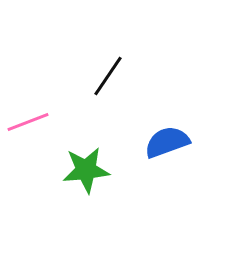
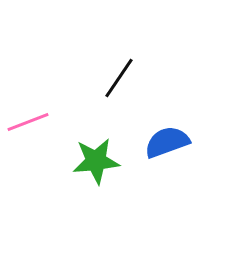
black line: moved 11 px right, 2 px down
green star: moved 10 px right, 9 px up
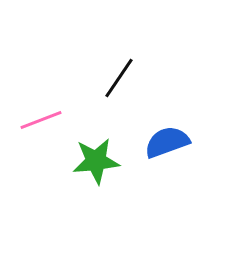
pink line: moved 13 px right, 2 px up
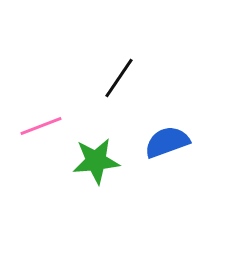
pink line: moved 6 px down
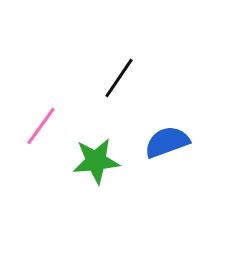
pink line: rotated 33 degrees counterclockwise
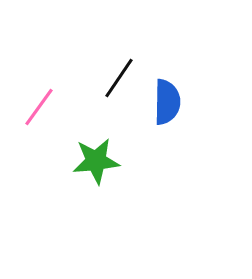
pink line: moved 2 px left, 19 px up
blue semicircle: moved 40 px up; rotated 111 degrees clockwise
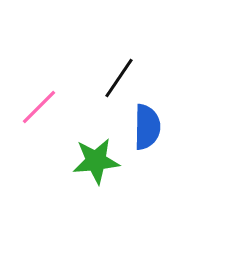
blue semicircle: moved 20 px left, 25 px down
pink line: rotated 9 degrees clockwise
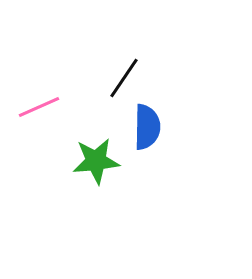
black line: moved 5 px right
pink line: rotated 21 degrees clockwise
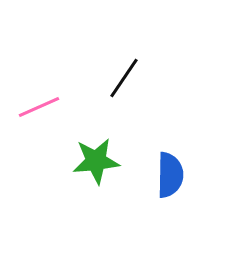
blue semicircle: moved 23 px right, 48 px down
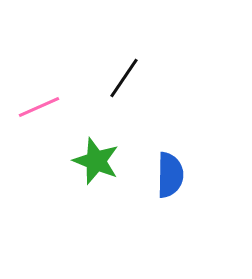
green star: rotated 27 degrees clockwise
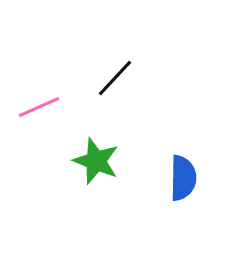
black line: moved 9 px left; rotated 9 degrees clockwise
blue semicircle: moved 13 px right, 3 px down
